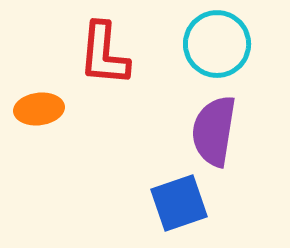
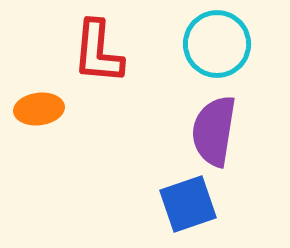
red L-shape: moved 6 px left, 2 px up
blue square: moved 9 px right, 1 px down
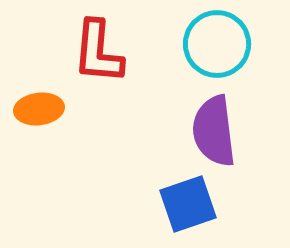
purple semicircle: rotated 16 degrees counterclockwise
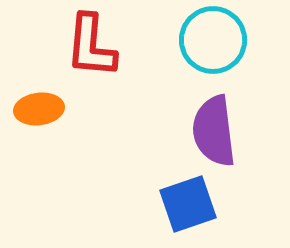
cyan circle: moved 4 px left, 4 px up
red L-shape: moved 7 px left, 6 px up
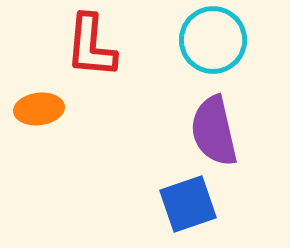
purple semicircle: rotated 6 degrees counterclockwise
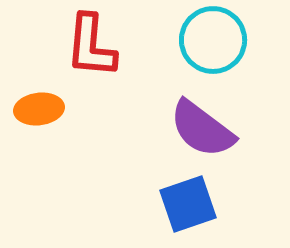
purple semicircle: moved 12 px left, 2 px up; rotated 40 degrees counterclockwise
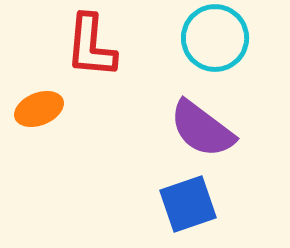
cyan circle: moved 2 px right, 2 px up
orange ellipse: rotated 15 degrees counterclockwise
